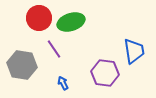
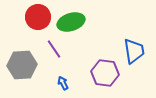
red circle: moved 1 px left, 1 px up
gray hexagon: rotated 12 degrees counterclockwise
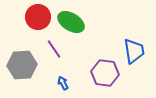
green ellipse: rotated 48 degrees clockwise
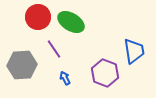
purple hexagon: rotated 12 degrees clockwise
blue arrow: moved 2 px right, 5 px up
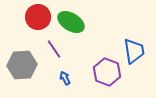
purple hexagon: moved 2 px right, 1 px up
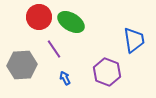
red circle: moved 1 px right
blue trapezoid: moved 11 px up
